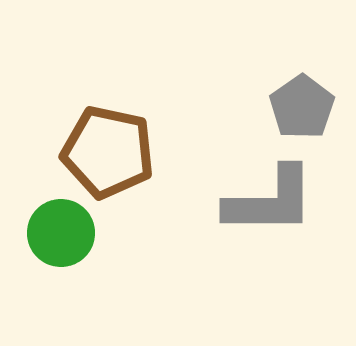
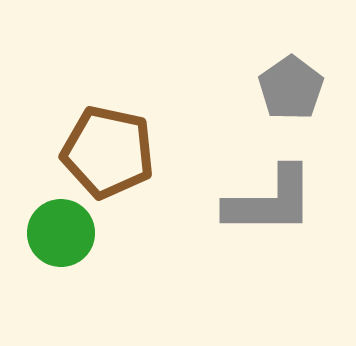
gray pentagon: moved 11 px left, 19 px up
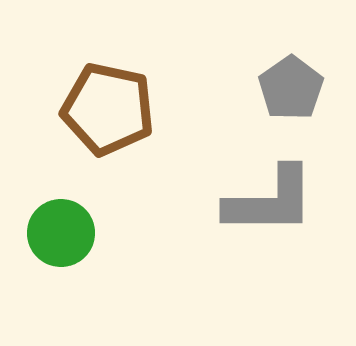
brown pentagon: moved 43 px up
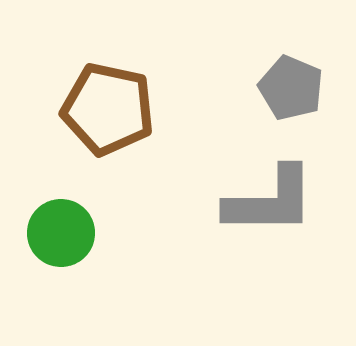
gray pentagon: rotated 14 degrees counterclockwise
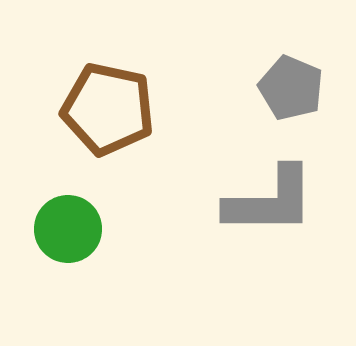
green circle: moved 7 px right, 4 px up
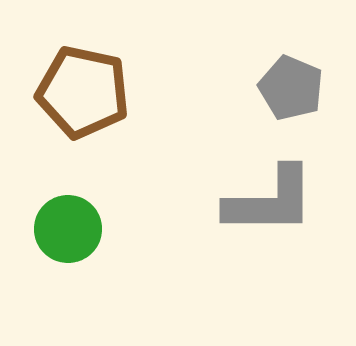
brown pentagon: moved 25 px left, 17 px up
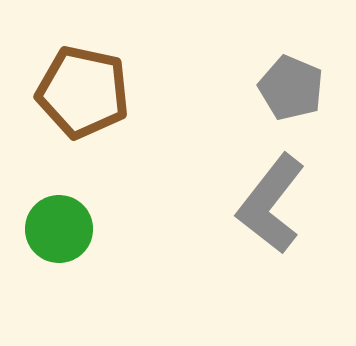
gray L-shape: moved 1 px right, 3 px down; rotated 128 degrees clockwise
green circle: moved 9 px left
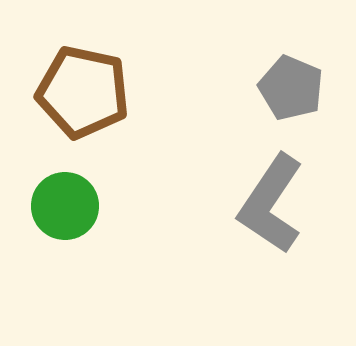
gray L-shape: rotated 4 degrees counterclockwise
green circle: moved 6 px right, 23 px up
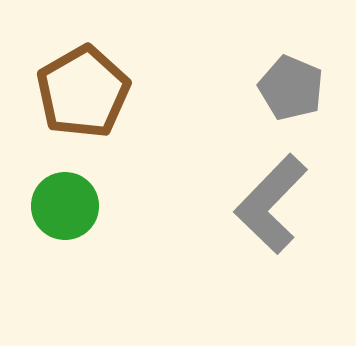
brown pentagon: rotated 30 degrees clockwise
gray L-shape: rotated 10 degrees clockwise
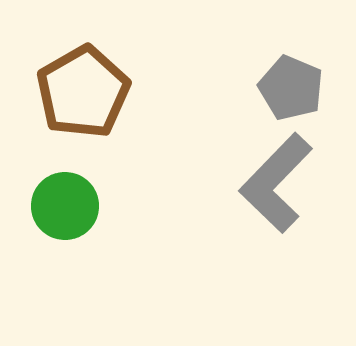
gray L-shape: moved 5 px right, 21 px up
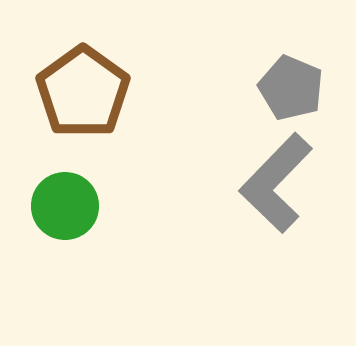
brown pentagon: rotated 6 degrees counterclockwise
